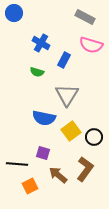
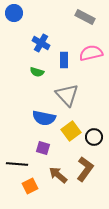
pink semicircle: moved 8 px down; rotated 150 degrees clockwise
blue rectangle: rotated 28 degrees counterclockwise
gray triangle: rotated 15 degrees counterclockwise
purple square: moved 5 px up
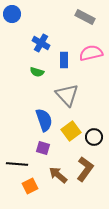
blue circle: moved 2 px left, 1 px down
blue semicircle: moved 2 px down; rotated 120 degrees counterclockwise
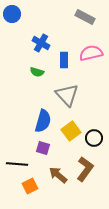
blue semicircle: moved 1 px left, 1 px down; rotated 35 degrees clockwise
black circle: moved 1 px down
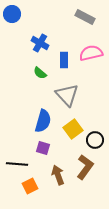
blue cross: moved 1 px left
green semicircle: moved 3 px right, 1 px down; rotated 24 degrees clockwise
yellow square: moved 2 px right, 2 px up
black circle: moved 1 px right, 2 px down
brown L-shape: moved 2 px up
brown arrow: rotated 30 degrees clockwise
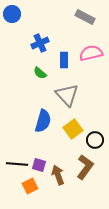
blue cross: rotated 36 degrees clockwise
purple square: moved 4 px left, 17 px down
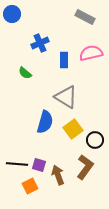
green semicircle: moved 15 px left
gray triangle: moved 1 px left, 2 px down; rotated 15 degrees counterclockwise
blue semicircle: moved 2 px right, 1 px down
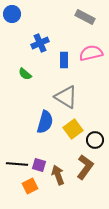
green semicircle: moved 1 px down
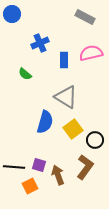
black line: moved 3 px left, 3 px down
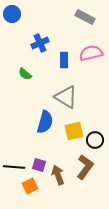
yellow square: moved 1 px right, 2 px down; rotated 24 degrees clockwise
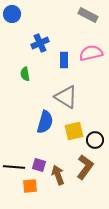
gray rectangle: moved 3 px right, 2 px up
green semicircle: rotated 40 degrees clockwise
orange square: rotated 21 degrees clockwise
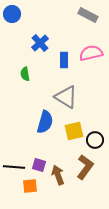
blue cross: rotated 18 degrees counterclockwise
